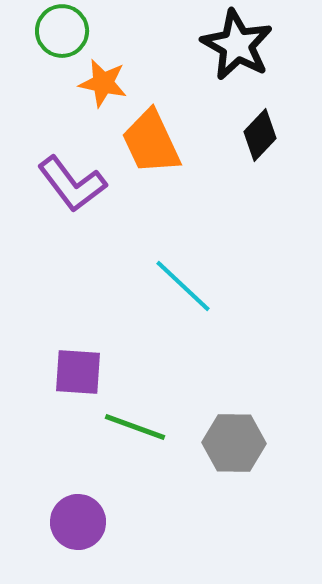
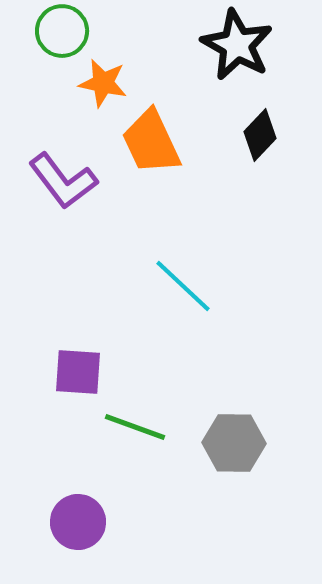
purple L-shape: moved 9 px left, 3 px up
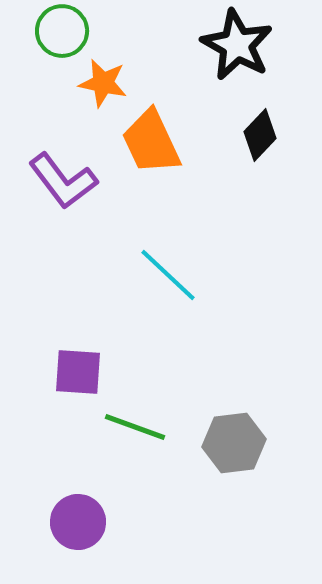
cyan line: moved 15 px left, 11 px up
gray hexagon: rotated 8 degrees counterclockwise
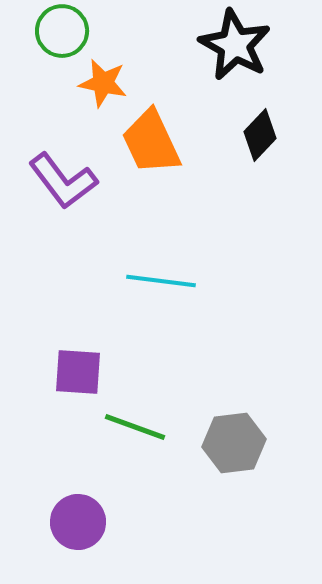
black star: moved 2 px left
cyan line: moved 7 px left, 6 px down; rotated 36 degrees counterclockwise
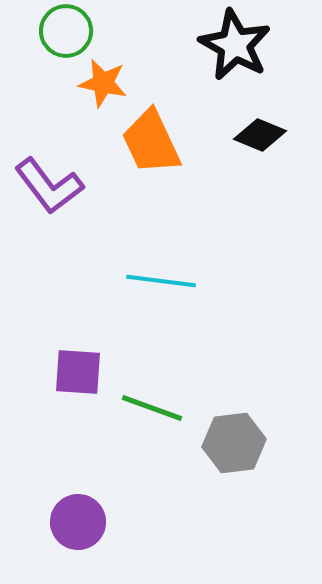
green circle: moved 4 px right
black diamond: rotated 69 degrees clockwise
purple L-shape: moved 14 px left, 5 px down
green line: moved 17 px right, 19 px up
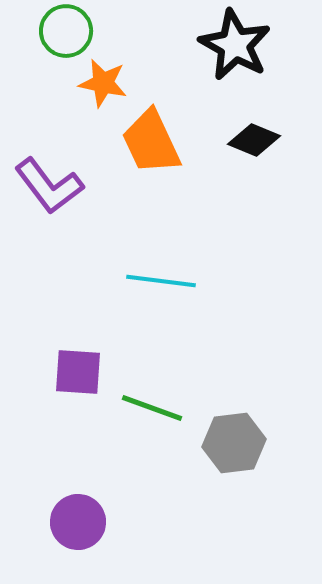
black diamond: moved 6 px left, 5 px down
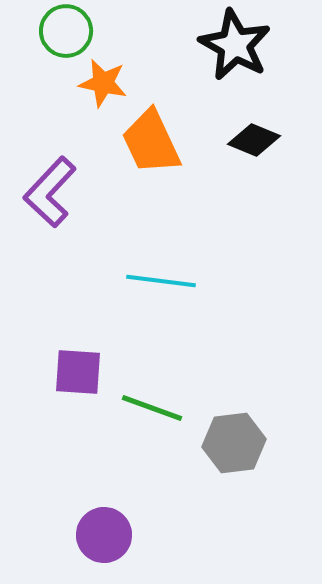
purple L-shape: moved 1 px right, 6 px down; rotated 80 degrees clockwise
purple circle: moved 26 px right, 13 px down
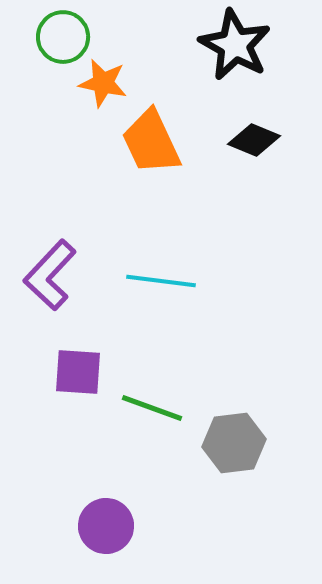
green circle: moved 3 px left, 6 px down
purple L-shape: moved 83 px down
purple circle: moved 2 px right, 9 px up
